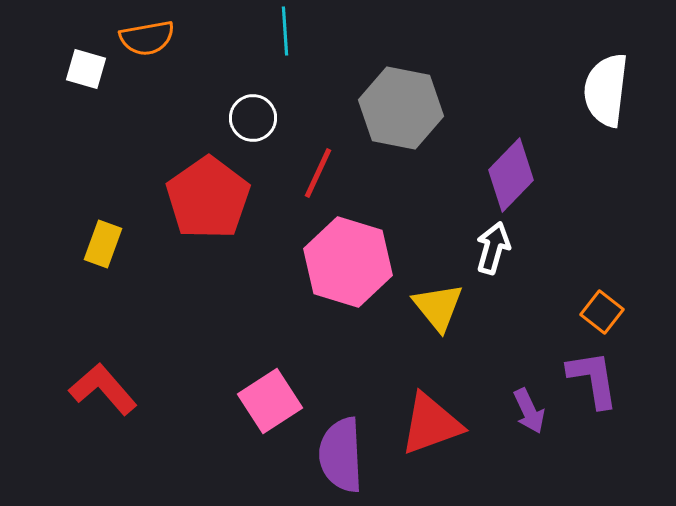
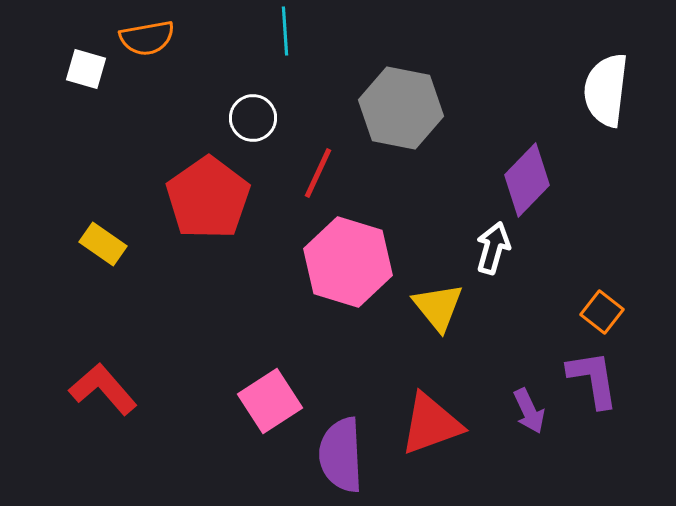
purple diamond: moved 16 px right, 5 px down
yellow rectangle: rotated 75 degrees counterclockwise
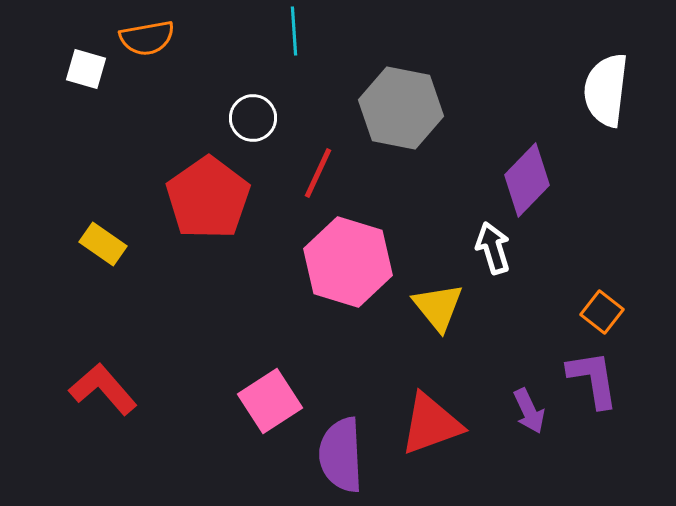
cyan line: moved 9 px right
white arrow: rotated 33 degrees counterclockwise
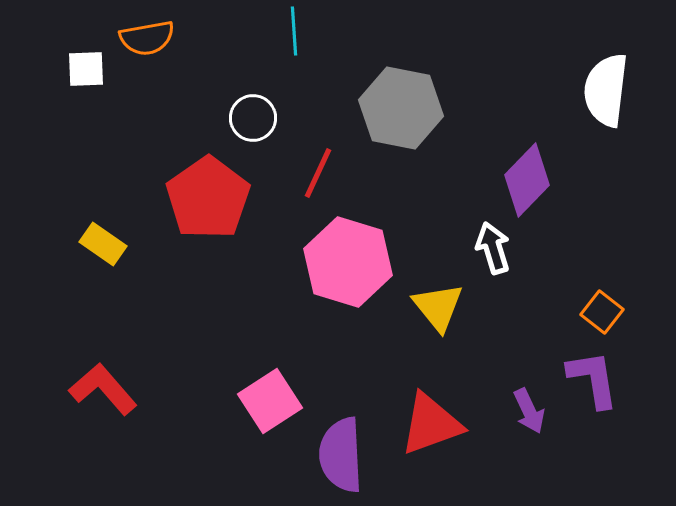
white square: rotated 18 degrees counterclockwise
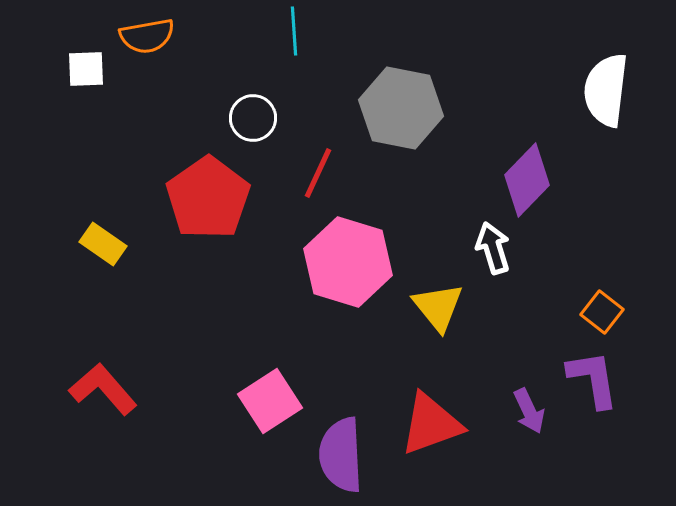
orange semicircle: moved 2 px up
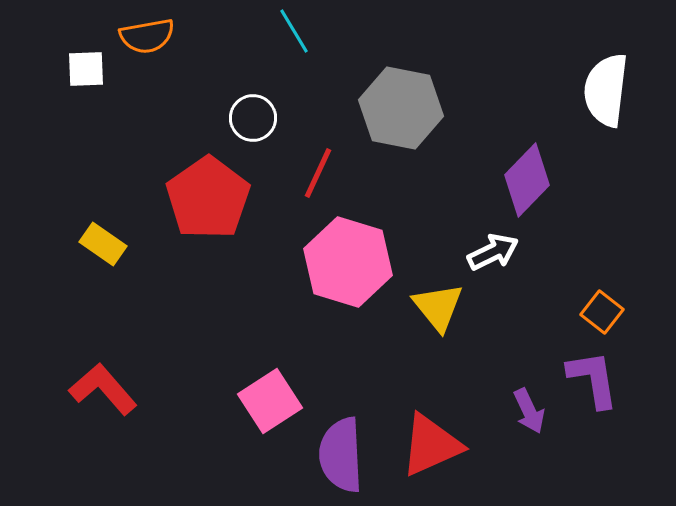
cyan line: rotated 27 degrees counterclockwise
white arrow: moved 4 px down; rotated 81 degrees clockwise
red triangle: moved 21 px down; rotated 4 degrees counterclockwise
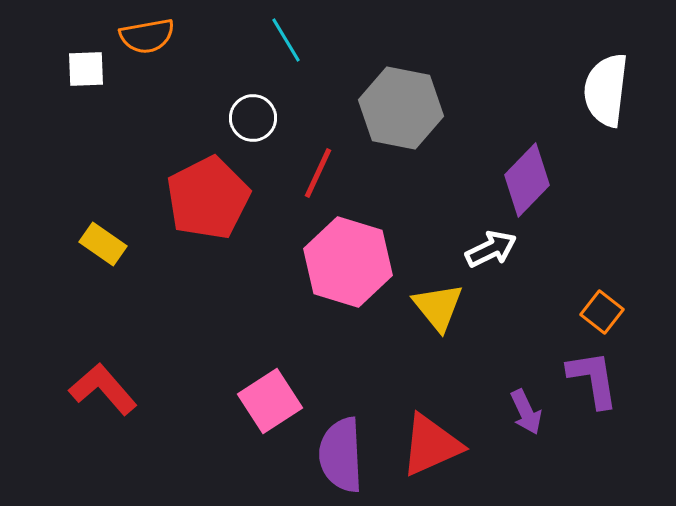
cyan line: moved 8 px left, 9 px down
red pentagon: rotated 8 degrees clockwise
white arrow: moved 2 px left, 3 px up
purple arrow: moved 3 px left, 1 px down
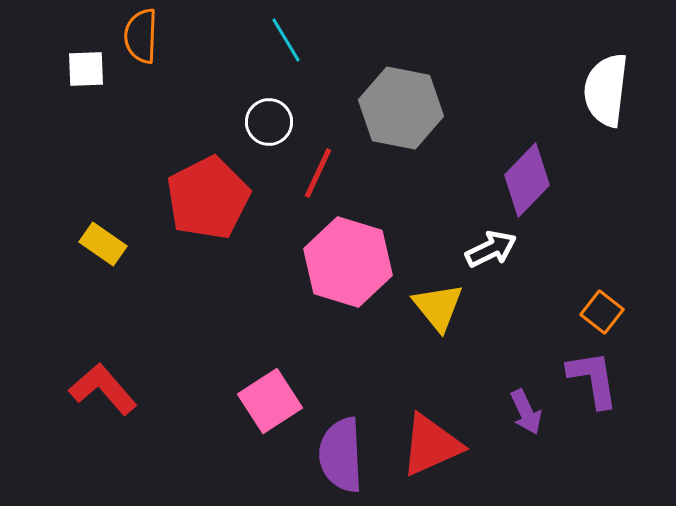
orange semicircle: moved 6 px left; rotated 102 degrees clockwise
white circle: moved 16 px right, 4 px down
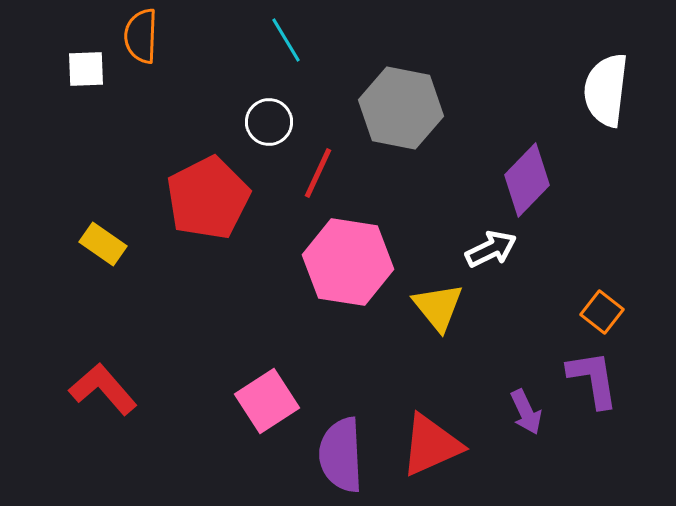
pink hexagon: rotated 8 degrees counterclockwise
pink square: moved 3 px left
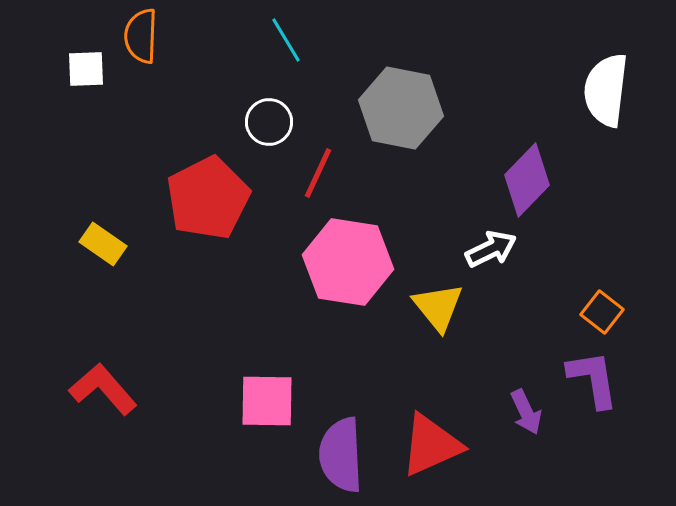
pink square: rotated 34 degrees clockwise
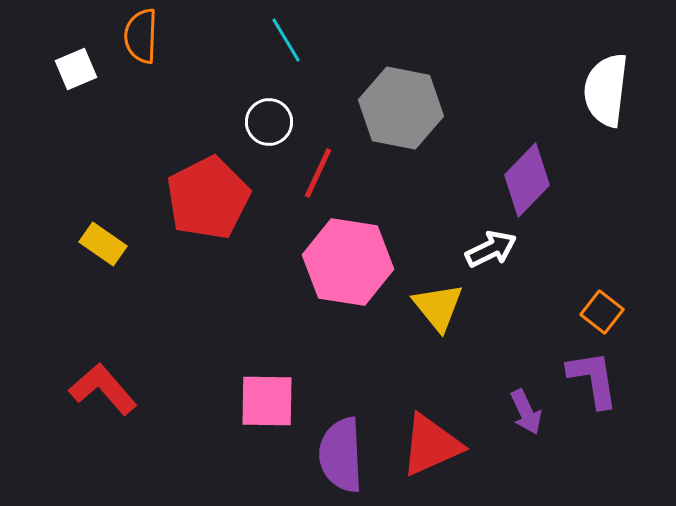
white square: moved 10 px left; rotated 21 degrees counterclockwise
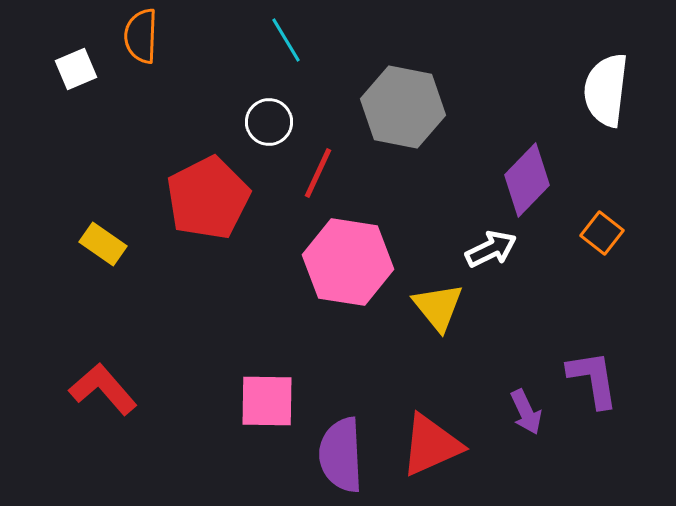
gray hexagon: moved 2 px right, 1 px up
orange square: moved 79 px up
